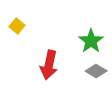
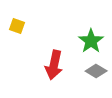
yellow square: rotated 21 degrees counterclockwise
red arrow: moved 5 px right
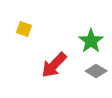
yellow square: moved 7 px right, 3 px down
red arrow: rotated 32 degrees clockwise
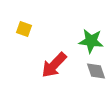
green star: rotated 30 degrees counterclockwise
gray diamond: rotated 40 degrees clockwise
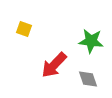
gray diamond: moved 8 px left, 8 px down
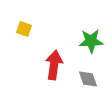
green star: rotated 10 degrees counterclockwise
red arrow: rotated 144 degrees clockwise
